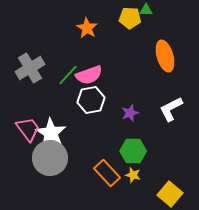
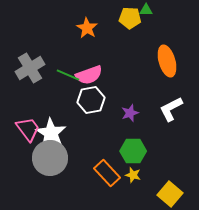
orange ellipse: moved 2 px right, 5 px down
green line: rotated 70 degrees clockwise
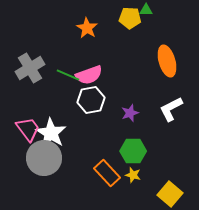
gray circle: moved 6 px left
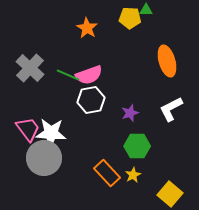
gray cross: rotated 16 degrees counterclockwise
white star: rotated 28 degrees counterclockwise
green hexagon: moved 4 px right, 5 px up
yellow star: rotated 28 degrees clockwise
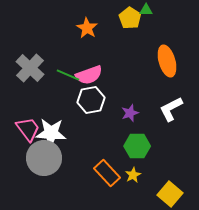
yellow pentagon: rotated 30 degrees clockwise
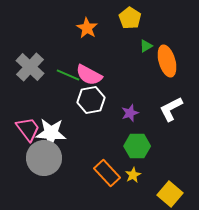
green triangle: moved 36 px down; rotated 32 degrees counterclockwise
gray cross: moved 1 px up
pink semicircle: rotated 48 degrees clockwise
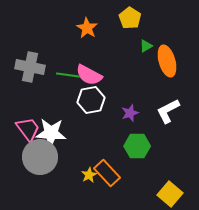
gray cross: rotated 32 degrees counterclockwise
green line: rotated 15 degrees counterclockwise
white L-shape: moved 3 px left, 2 px down
gray circle: moved 4 px left, 1 px up
yellow star: moved 44 px left
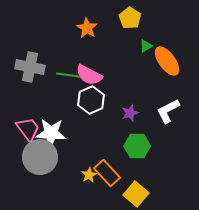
orange ellipse: rotated 20 degrees counterclockwise
white hexagon: rotated 12 degrees counterclockwise
yellow square: moved 34 px left
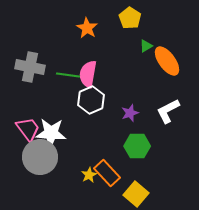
pink semicircle: moved 1 px left, 1 px up; rotated 72 degrees clockwise
